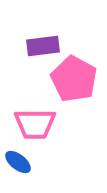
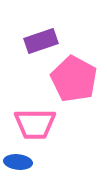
purple rectangle: moved 2 px left, 5 px up; rotated 12 degrees counterclockwise
blue ellipse: rotated 32 degrees counterclockwise
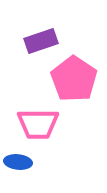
pink pentagon: rotated 6 degrees clockwise
pink trapezoid: moved 3 px right
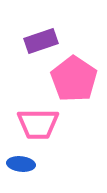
blue ellipse: moved 3 px right, 2 px down
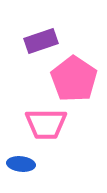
pink trapezoid: moved 8 px right
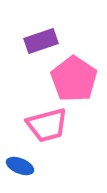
pink trapezoid: moved 1 px right, 1 px down; rotated 15 degrees counterclockwise
blue ellipse: moved 1 px left, 2 px down; rotated 16 degrees clockwise
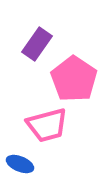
purple rectangle: moved 4 px left, 3 px down; rotated 36 degrees counterclockwise
blue ellipse: moved 2 px up
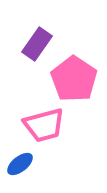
pink trapezoid: moved 3 px left
blue ellipse: rotated 60 degrees counterclockwise
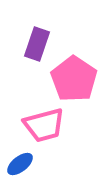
purple rectangle: rotated 16 degrees counterclockwise
